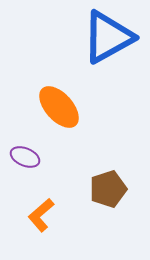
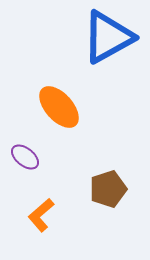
purple ellipse: rotated 16 degrees clockwise
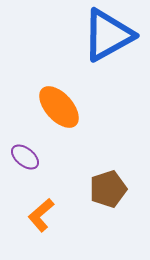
blue triangle: moved 2 px up
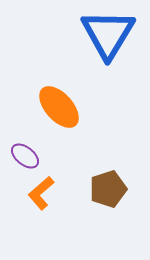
blue triangle: moved 1 px up; rotated 30 degrees counterclockwise
purple ellipse: moved 1 px up
orange L-shape: moved 22 px up
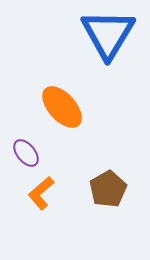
orange ellipse: moved 3 px right
purple ellipse: moved 1 px right, 3 px up; rotated 12 degrees clockwise
brown pentagon: rotated 12 degrees counterclockwise
